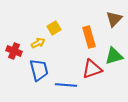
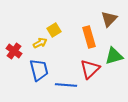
brown triangle: moved 5 px left
yellow square: moved 2 px down
yellow arrow: moved 2 px right
red cross: rotated 14 degrees clockwise
red triangle: moved 2 px left; rotated 25 degrees counterclockwise
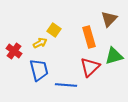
yellow square: rotated 24 degrees counterclockwise
red triangle: moved 2 px up
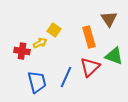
brown triangle: rotated 18 degrees counterclockwise
red cross: moved 8 px right; rotated 28 degrees counterclockwise
green triangle: rotated 36 degrees clockwise
blue trapezoid: moved 2 px left, 12 px down
blue line: moved 8 px up; rotated 70 degrees counterclockwise
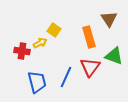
red triangle: rotated 10 degrees counterclockwise
